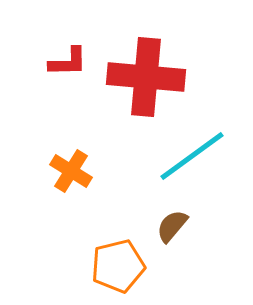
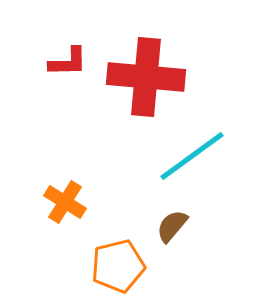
orange cross: moved 6 px left, 31 px down
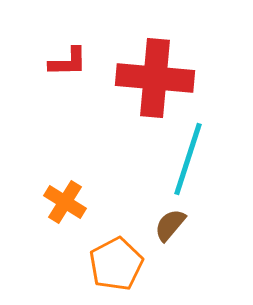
red cross: moved 9 px right, 1 px down
cyan line: moved 4 px left, 3 px down; rotated 36 degrees counterclockwise
brown semicircle: moved 2 px left, 1 px up
orange pentagon: moved 2 px left, 2 px up; rotated 14 degrees counterclockwise
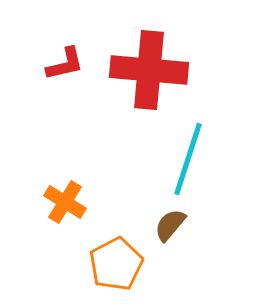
red L-shape: moved 3 px left, 2 px down; rotated 12 degrees counterclockwise
red cross: moved 6 px left, 8 px up
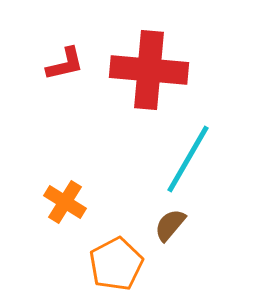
cyan line: rotated 12 degrees clockwise
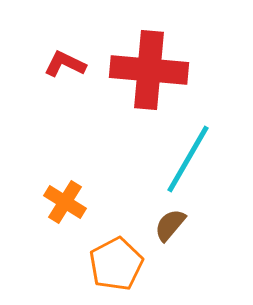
red L-shape: rotated 141 degrees counterclockwise
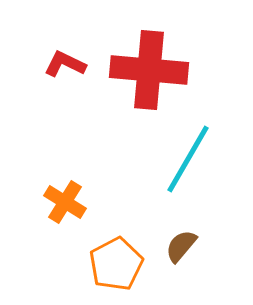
brown semicircle: moved 11 px right, 21 px down
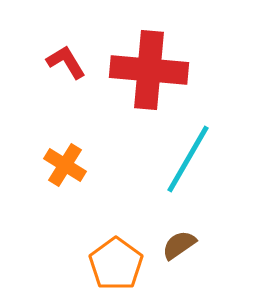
red L-shape: moved 1 px right, 2 px up; rotated 33 degrees clockwise
orange cross: moved 37 px up
brown semicircle: moved 2 px left, 1 px up; rotated 15 degrees clockwise
orange pentagon: rotated 8 degrees counterclockwise
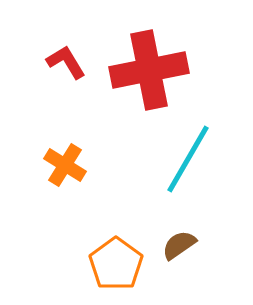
red cross: rotated 16 degrees counterclockwise
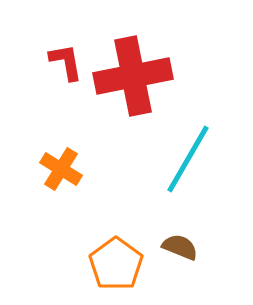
red L-shape: rotated 21 degrees clockwise
red cross: moved 16 px left, 6 px down
orange cross: moved 4 px left, 4 px down
brown semicircle: moved 1 px right, 2 px down; rotated 57 degrees clockwise
